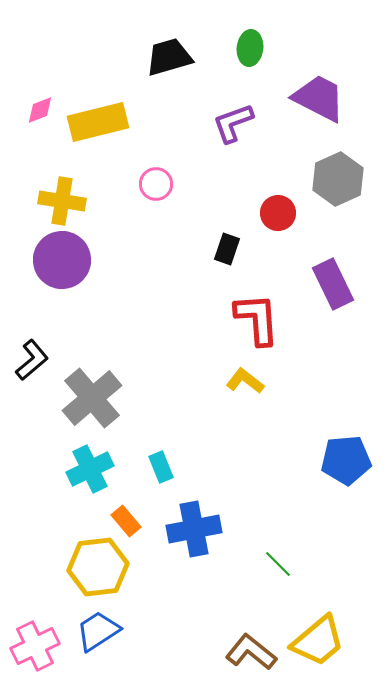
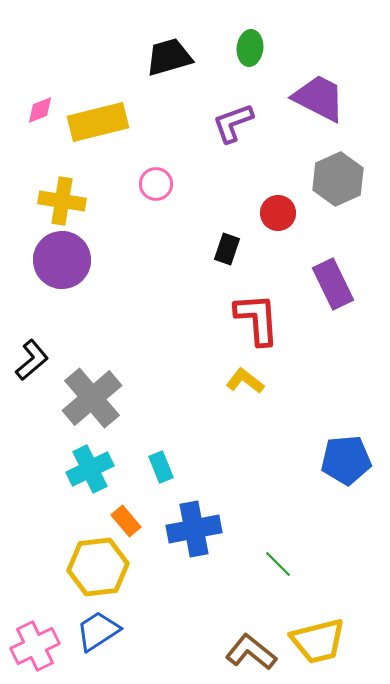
yellow trapezoid: rotated 26 degrees clockwise
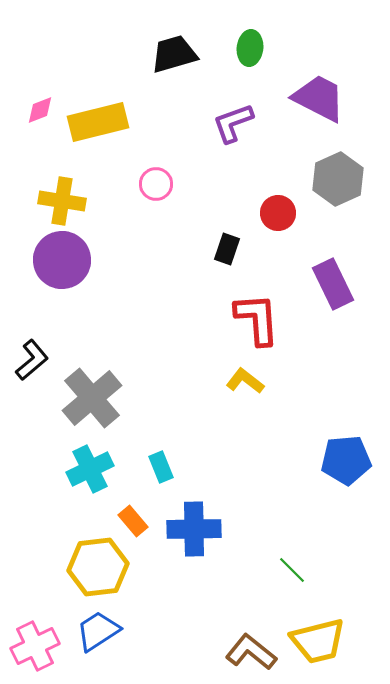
black trapezoid: moved 5 px right, 3 px up
orange rectangle: moved 7 px right
blue cross: rotated 10 degrees clockwise
green line: moved 14 px right, 6 px down
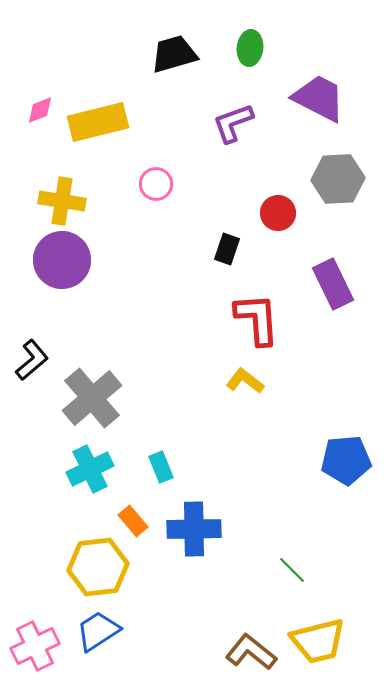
gray hexagon: rotated 21 degrees clockwise
